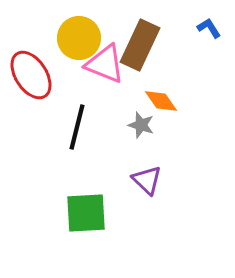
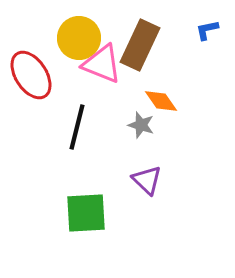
blue L-shape: moved 2 px left, 2 px down; rotated 70 degrees counterclockwise
pink triangle: moved 3 px left
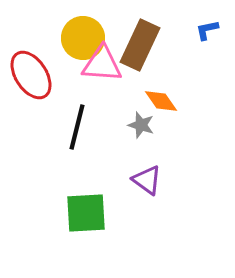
yellow circle: moved 4 px right
pink triangle: rotated 18 degrees counterclockwise
purple triangle: rotated 8 degrees counterclockwise
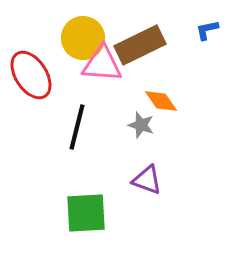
brown rectangle: rotated 39 degrees clockwise
purple triangle: rotated 16 degrees counterclockwise
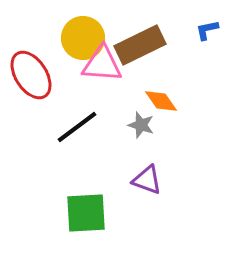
black line: rotated 39 degrees clockwise
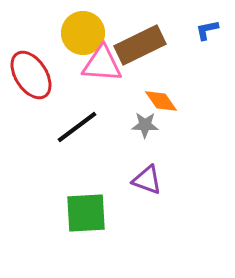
yellow circle: moved 5 px up
gray star: moved 4 px right; rotated 16 degrees counterclockwise
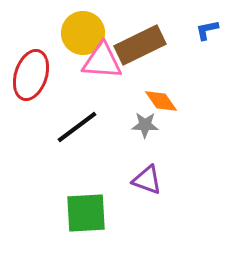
pink triangle: moved 3 px up
red ellipse: rotated 51 degrees clockwise
